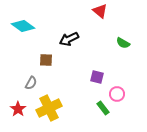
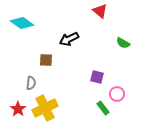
cyan diamond: moved 1 px left, 3 px up
gray semicircle: rotated 24 degrees counterclockwise
yellow cross: moved 4 px left
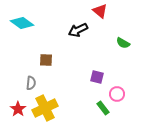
black arrow: moved 9 px right, 9 px up
